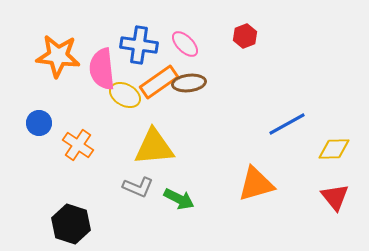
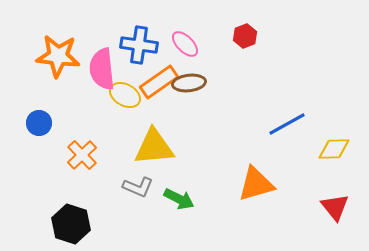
orange cross: moved 4 px right, 10 px down; rotated 12 degrees clockwise
red triangle: moved 10 px down
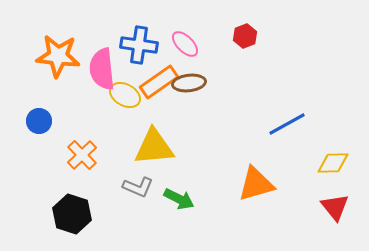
blue circle: moved 2 px up
yellow diamond: moved 1 px left, 14 px down
black hexagon: moved 1 px right, 10 px up
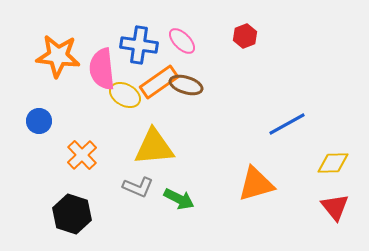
pink ellipse: moved 3 px left, 3 px up
brown ellipse: moved 3 px left, 2 px down; rotated 24 degrees clockwise
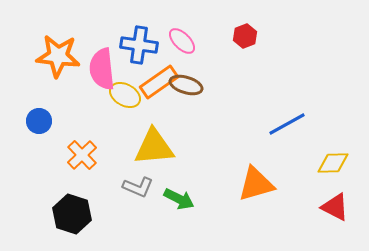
red triangle: rotated 24 degrees counterclockwise
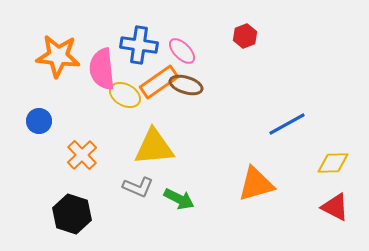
pink ellipse: moved 10 px down
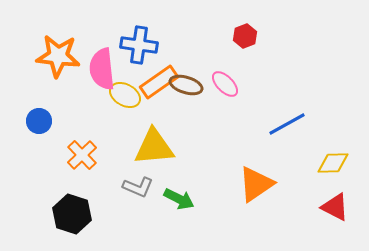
pink ellipse: moved 43 px right, 33 px down
orange triangle: rotated 18 degrees counterclockwise
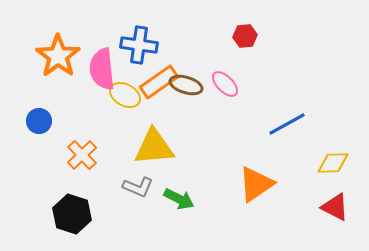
red hexagon: rotated 15 degrees clockwise
orange star: rotated 30 degrees clockwise
